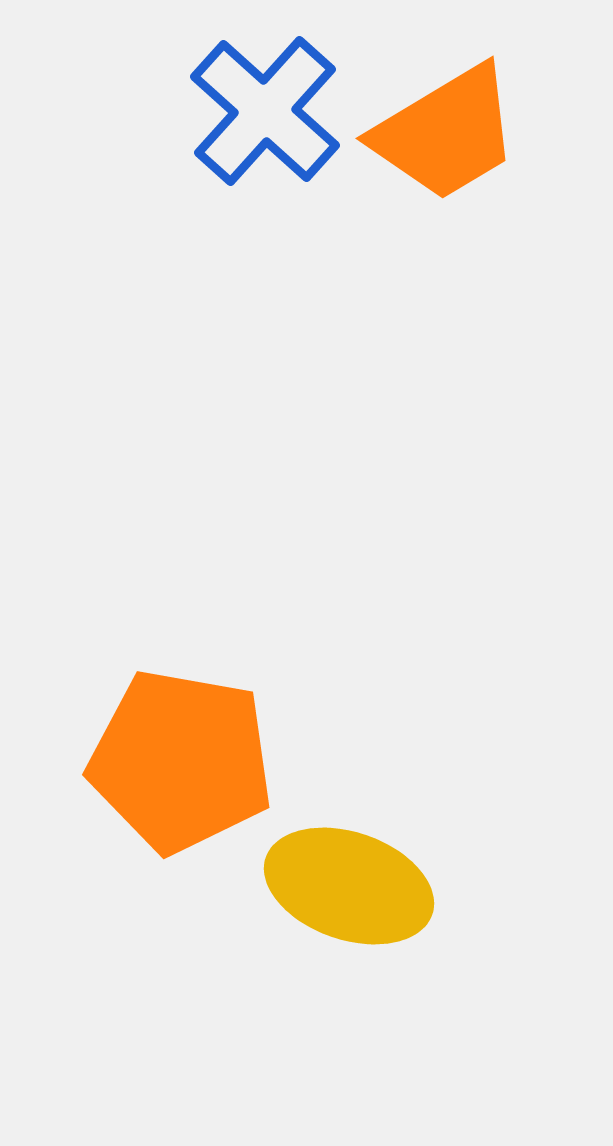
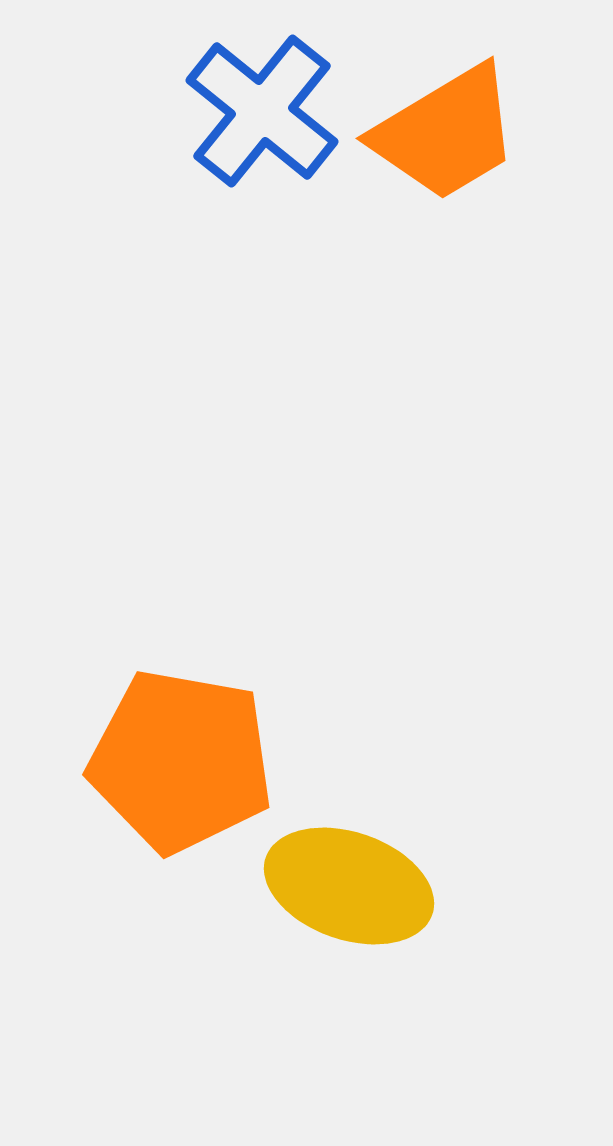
blue cross: moved 3 px left; rotated 3 degrees counterclockwise
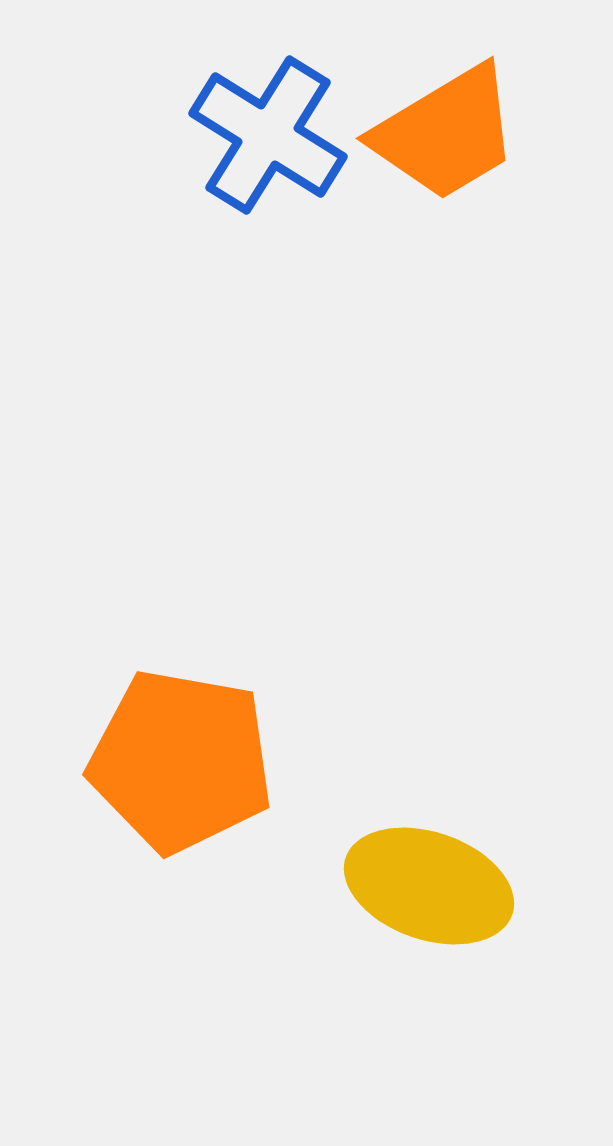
blue cross: moved 6 px right, 24 px down; rotated 7 degrees counterclockwise
yellow ellipse: moved 80 px right
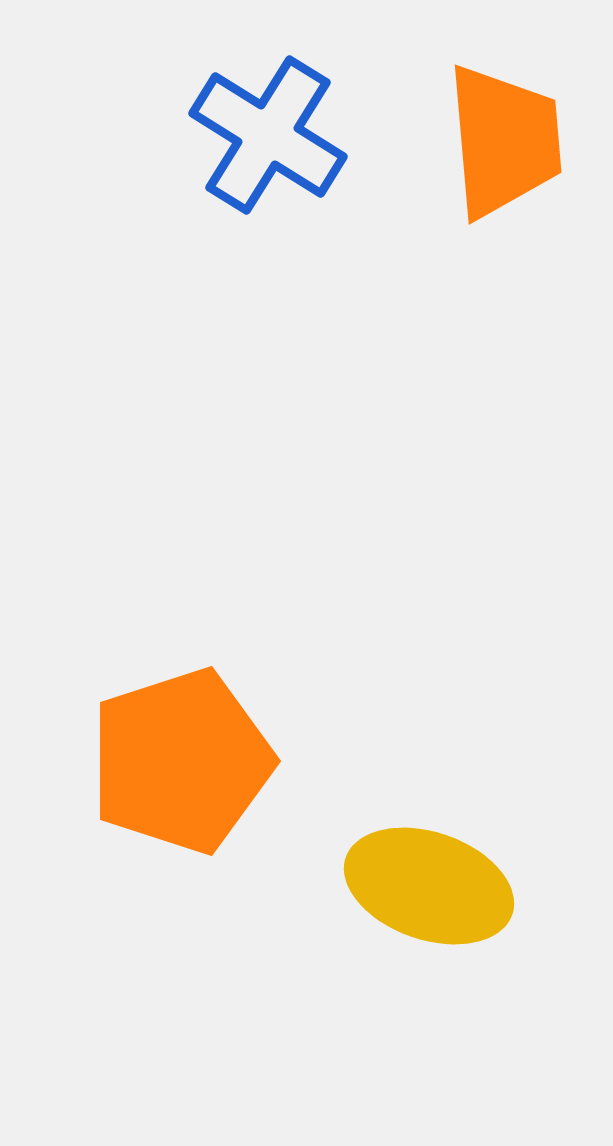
orange trapezoid: moved 58 px right, 8 px down; rotated 64 degrees counterclockwise
orange pentagon: rotated 28 degrees counterclockwise
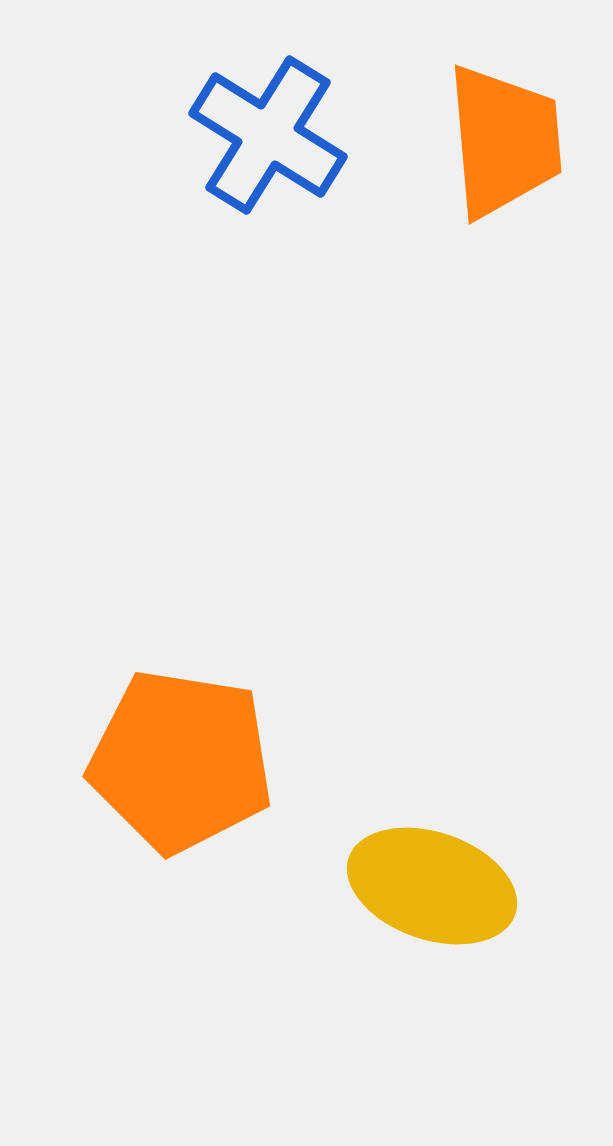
orange pentagon: rotated 27 degrees clockwise
yellow ellipse: moved 3 px right
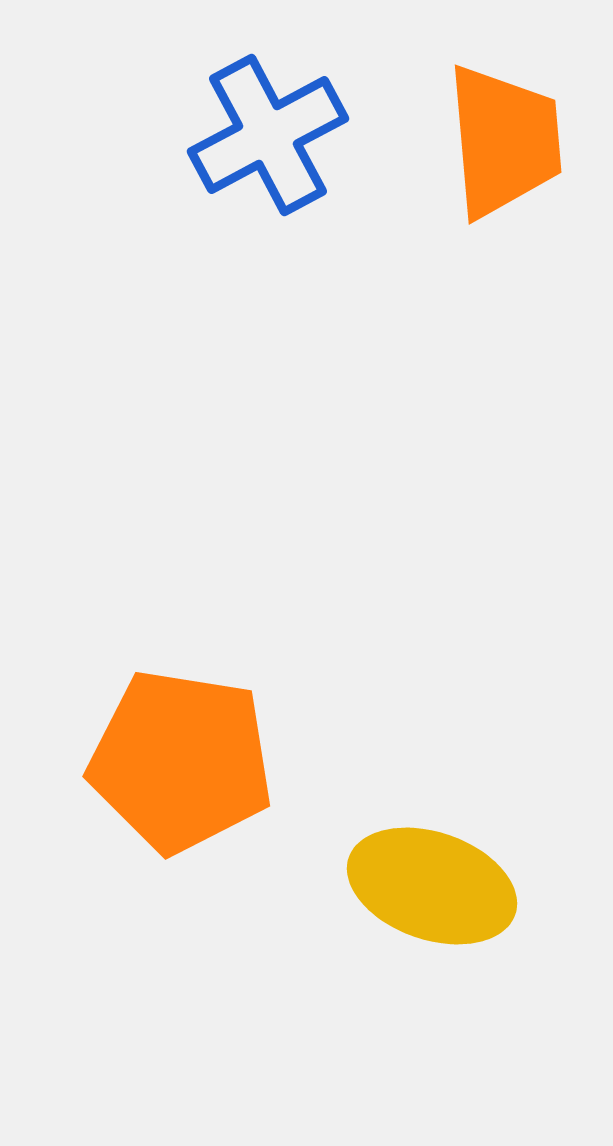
blue cross: rotated 30 degrees clockwise
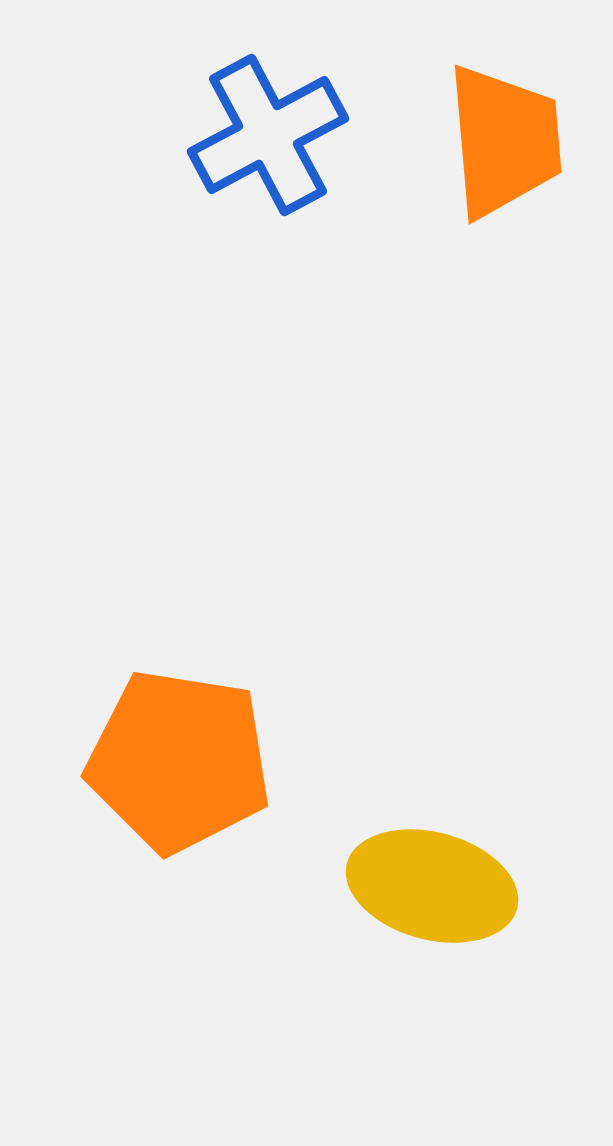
orange pentagon: moved 2 px left
yellow ellipse: rotated 4 degrees counterclockwise
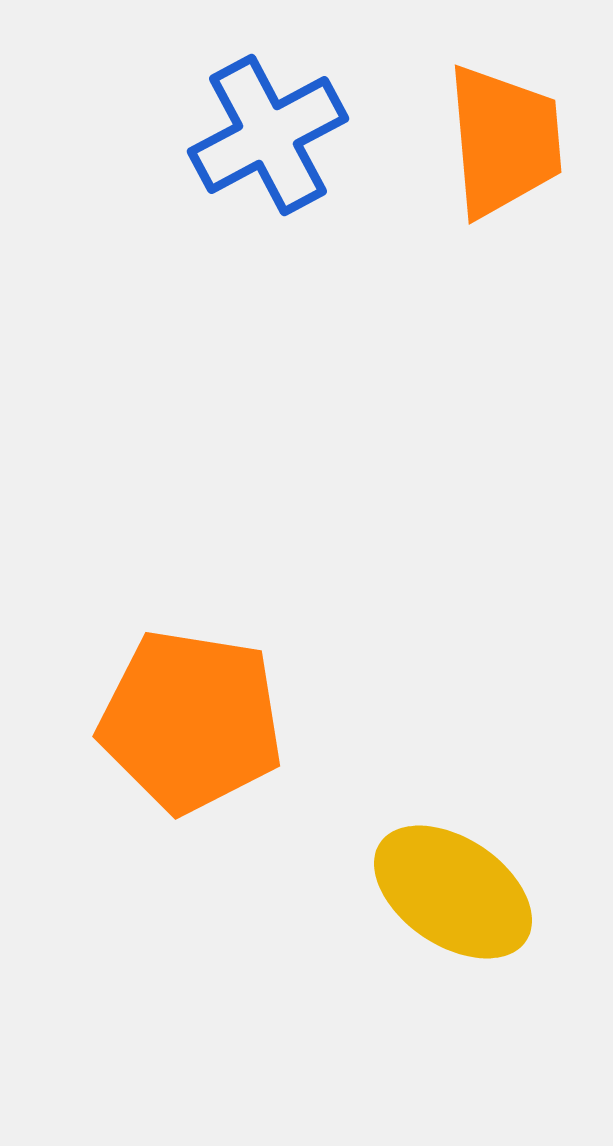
orange pentagon: moved 12 px right, 40 px up
yellow ellipse: moved 21 px right, 6 px down; rotated 19 degrees clockwise
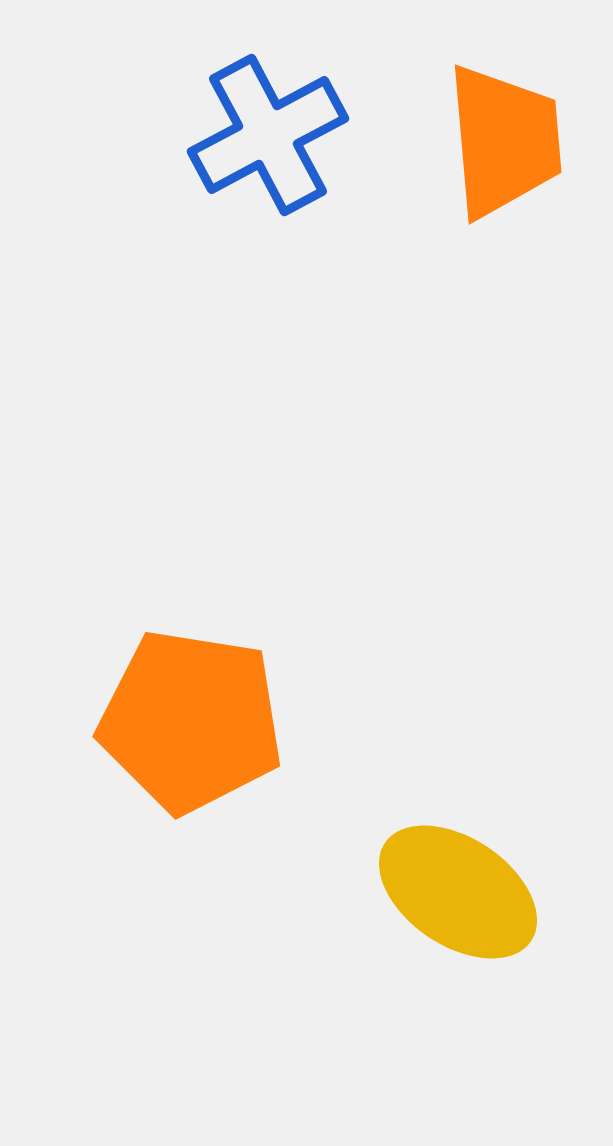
yellow ellipse: moved 5 px right
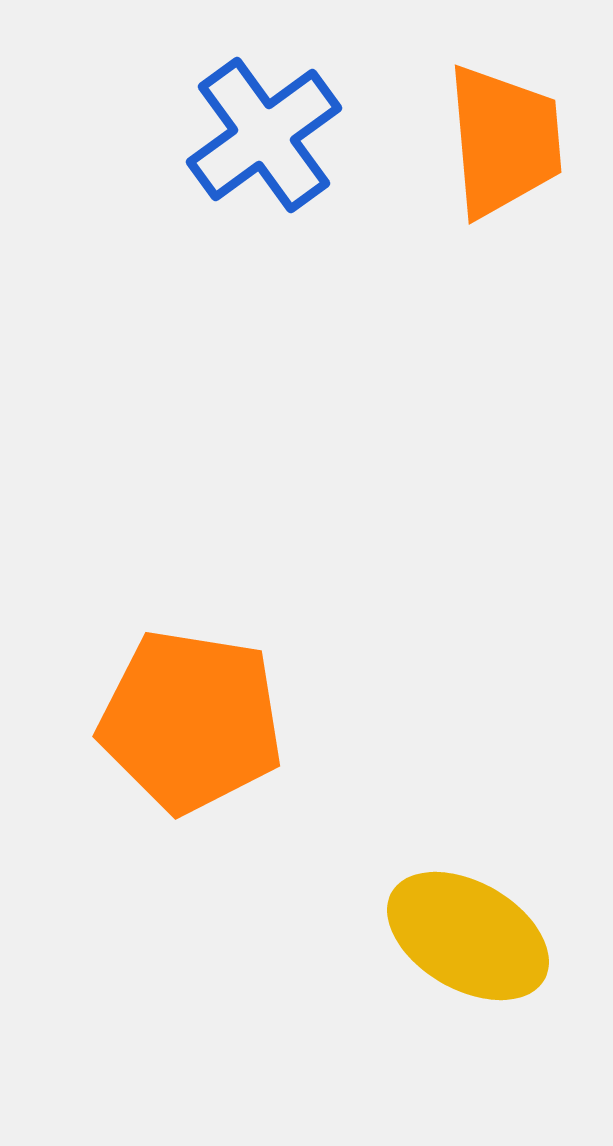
blue cross: moved 4 px left; rotated 8 degrees counterclockwise
yellow ellipse: moved 10 px right, 44 px down; rotated 4 degrees counterclockwise
